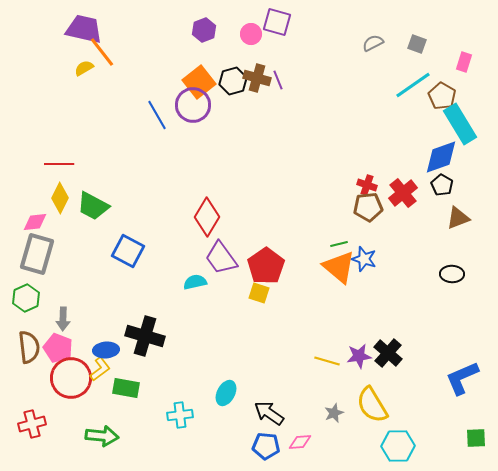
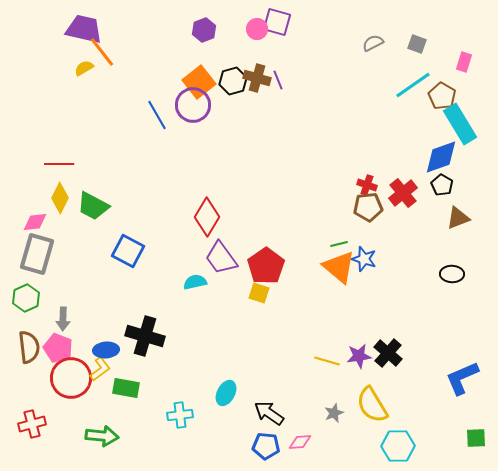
pink circle at (251, 34): moved 6 px right, 5 px up
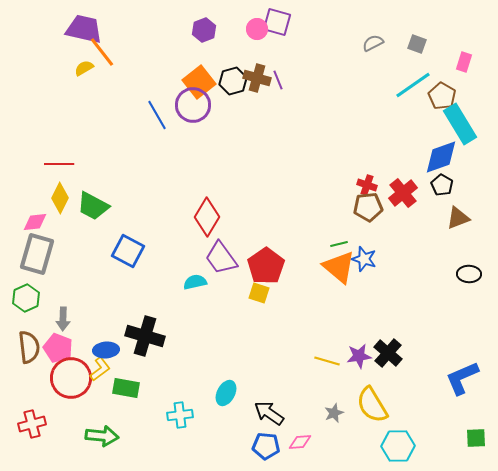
black ellipse at (452, 274): moved 17 px right
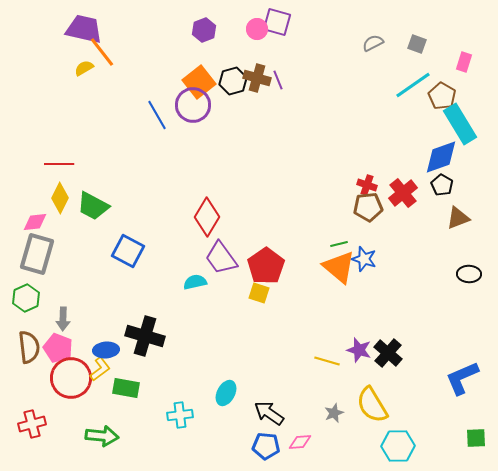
purple star at (359, 356): moved 6 px up; rotated 25 degrees clockwise
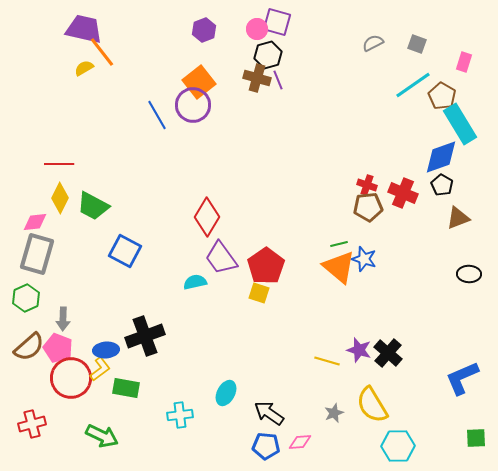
black hexagon at (233, 81): moved 35 px right, 26 px up
red cross at (403, 193): rotated 28 degrees counterclockwise
blue square at (128, 251): moved 3 px left
black cross at (145, 336): rotated 36 degrees counterclockwise
brown semicircle at (29, 347): rotated 56 degrees clockwise
green arrow at (102, 436): rotated 20 degrees clockwise
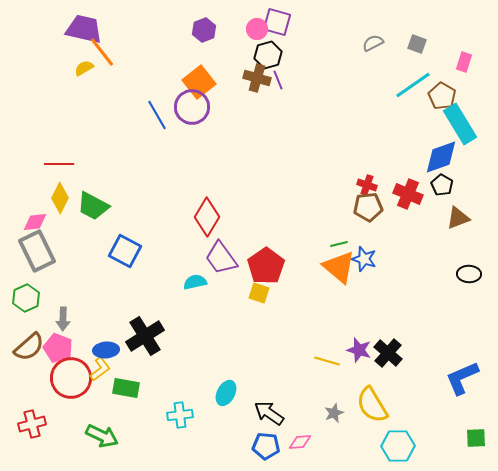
purple circle at (193, 105): moved 1 px left, 2 px down
red cross at (403, 193): moved 5 px right, 1 px down
gray rectangle at (37, 254): moved 3 px up; rotated 42 degrees counterclockwise
black cross at (145, 336): rotated 12 degrees counterclockwise
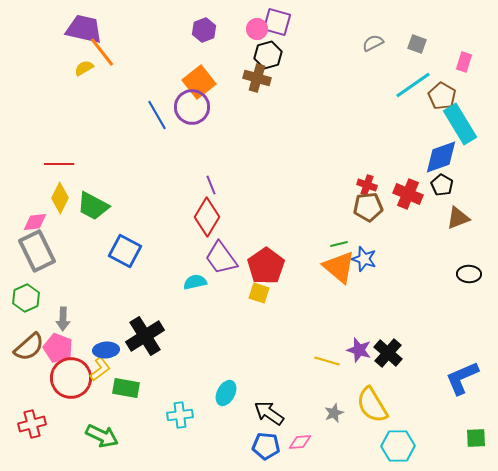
purple line at (278, 80): moved 67 px left, 105 px down
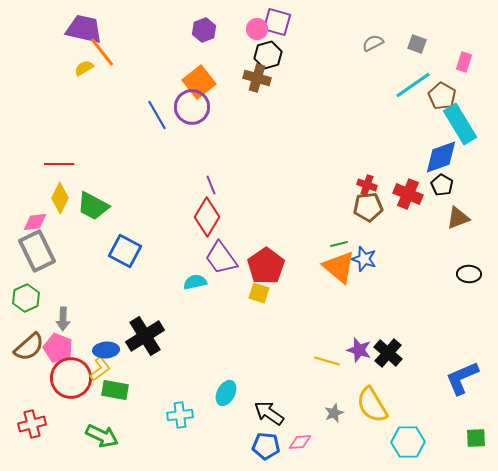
green rectangle at (126, 388): moved 11 px left, 2 px down
cyan hexagon at (398, 446): moved 10 px right, 4 px up
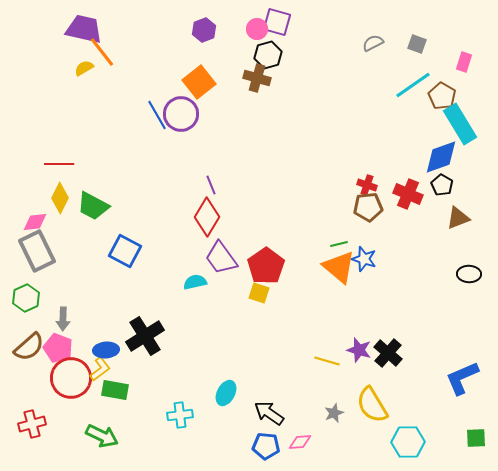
purple circle at (192, 107): moved 11 px left, 7 px down
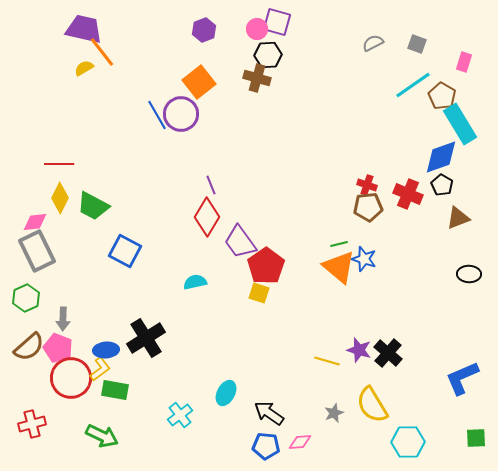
black hexagon at (268, 55): rotated 12 degrees clockwise
purple trapezoid at (221, 258): moved 19 px right, 16 px up
black cross at (145, 336): moved 1 px right, 2 px down
cyan cross at (180, 415): rotated 30 degrees counterclockwise
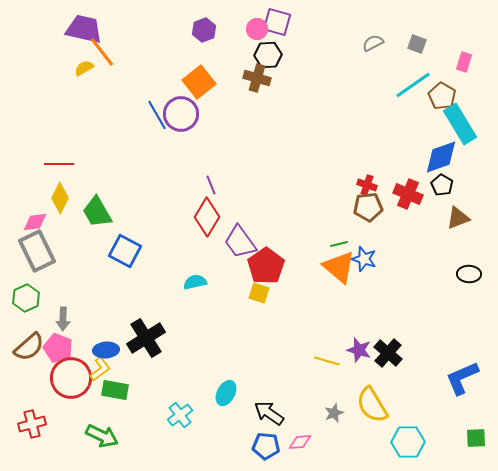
green trapezoid at (93, 206): moved 4 px right, 6 px down; rotated 32 degrees clockwise
